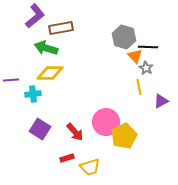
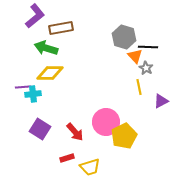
purple line: moved 12 px right, 7 px down
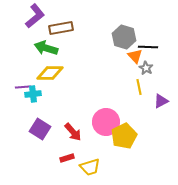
red arrow: moved 2 px left
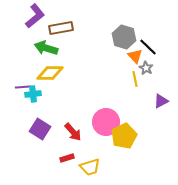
black line: rotated 42 degrees clockwise
yellow line: moved 4 px left, 8 px up
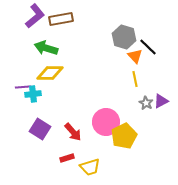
brown rectangle: moved 9 px up
gray star: moved 35 px down
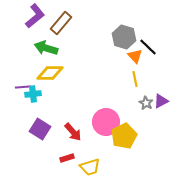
brown rectangle: moved 4 px down; rotated 40 degrees counterclockwise
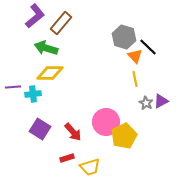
purple line: moved 10 px left
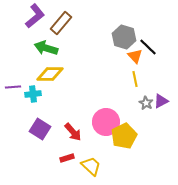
yellow diamond: moved 1 px down
yellow trapezoid: moved 1 px right, 1 px up; rotated 120 degrees counterclockwise
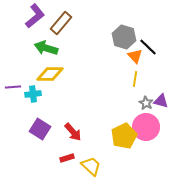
yellow line: rotated 21 degrees clockwise
purple triangle: rotated 42 degrees clockwise
pink circle: moved 40 px right, 5 px down
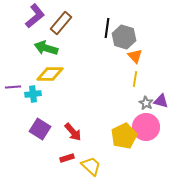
black line: moved 41 px left, 19 px up; rotated 54 degrees clockwise
